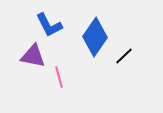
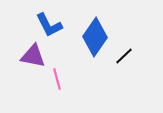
pink line: moved 2 px left, 2 px down
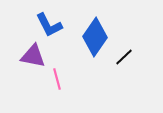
black line: moved 1 px down
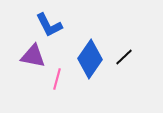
blue diamond: moved 5 px left, 22 px down
pink line: rotated 30 degrees clockwise
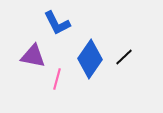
blue L-shape: moved 8 px right, 2 px up
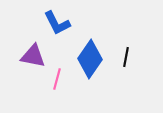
black line: moved 2 px right; rotated 36 degrees counterclockwise
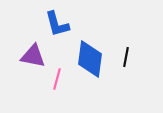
blue L-shape: moved 1 px down; rotated 12 degrees clockwise
blue diamond: rotated 27 degrees counterclockwise
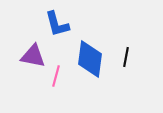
pink line: moved 1 px left, 3 px up
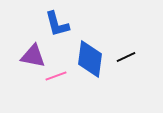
black line: rotated 54 degrees clockwise
pink line: rotated 55 degrees clockwise
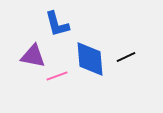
blue diamond: rotated 12 degrees counterclockwise
pink line: moved 1 px right
